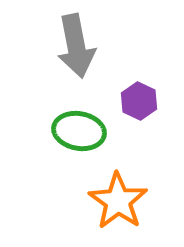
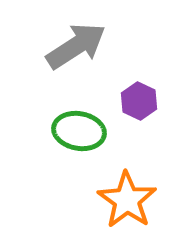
gray arrow: rotated 112 degrees counterclockwise
orange star: moved 9 px right, 1 px up
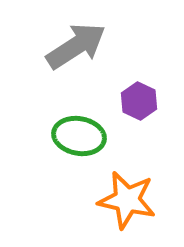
green ellipse: moved 5 px down
orange star: rotated 22 degrees counterclockwise
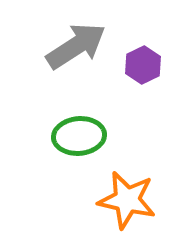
purple hexagon: moved 4 px right, 36 px up; rotated 9 degrees clockwise
green ellipse: rotated 15 degrees counterclockwise
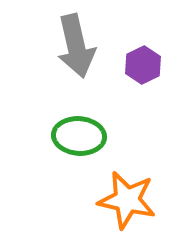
gray arrow: rotated 110 degrees clockwise
green ellipse: rotated 9 degrees clockwise
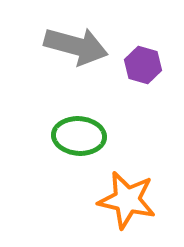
gray arrow: rotated 62 degrees counterclockwise
purple hexagon: rotated 18 degrees counterclockwise
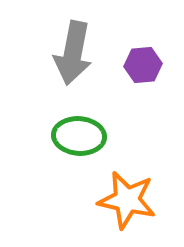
gray arrow: moved 3 px left, 7 px down; rotated 86 degrees clockwise
purple hexagon: rotated 21 degrees counterclockwise
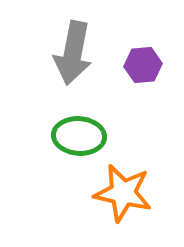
orange star: moved 4 px left, 7 px up
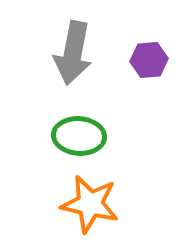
purple hexagon: moved 6 px right, 5 px up
orange star: moved 33 px left, 11 px down
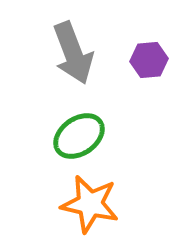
gray arrow: rotated 32 degrees counterclockwise
green ellipse: rotated 39 degrees counterclockwise
